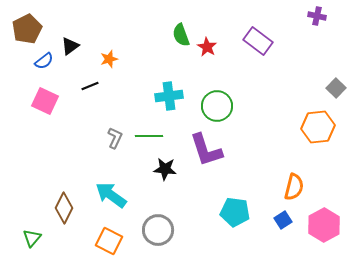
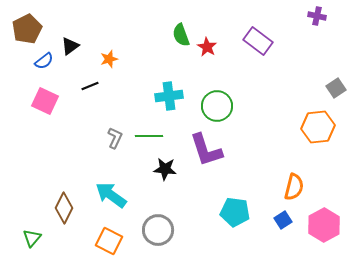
gray square: rotated 12 degrees clockwise
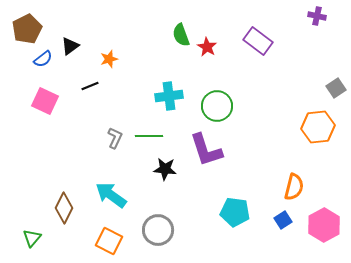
blue semicircle: moved 1 px left, 2 px up
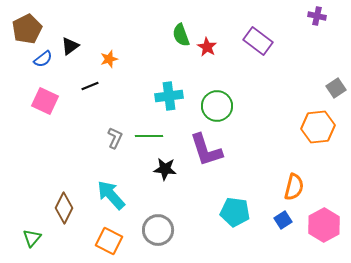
cyan arrow: rotated 12 degrees clockwise
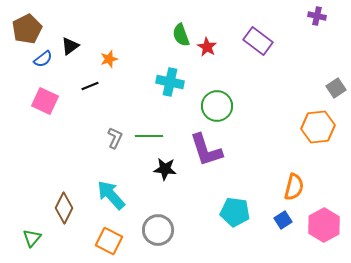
cyan cross: moved 1 px right, 14 px up; rotated 20 degrees clockwise
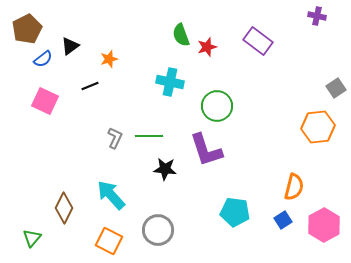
red star: rotated 24 degrees clockwise
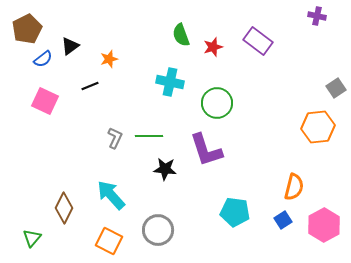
red star: moved 6 px right
green circle: moved 3 px up
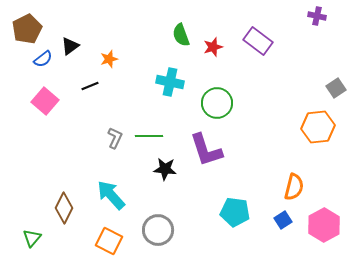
pink square: rotated 16 degrees clockwise
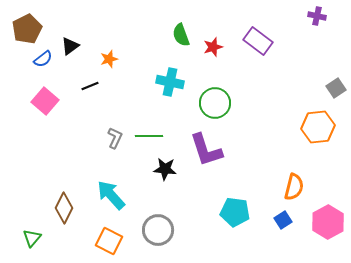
green circle: moved 2 px left
pink hexagon: moved 4 px right, 3 px up
